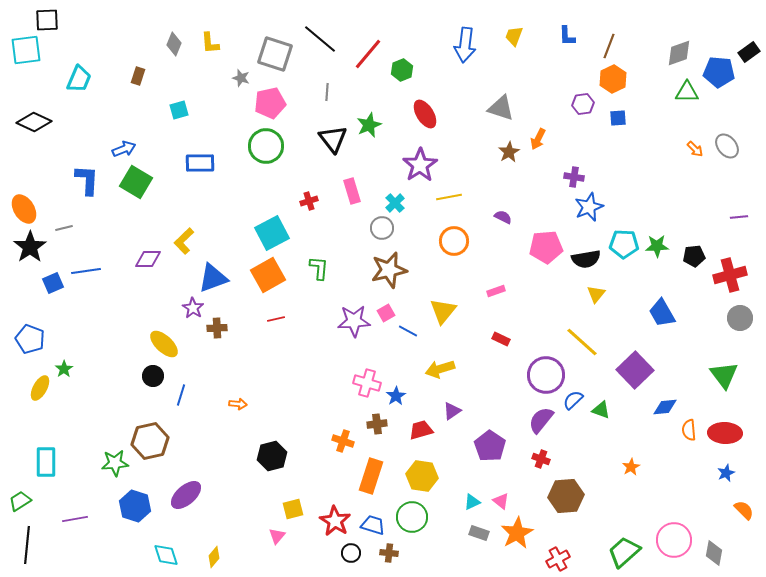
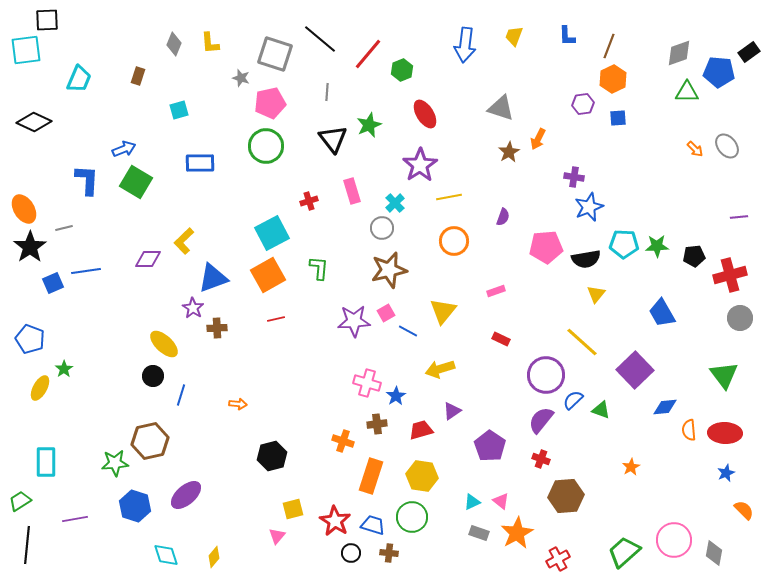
purple semicircle at (503, 217): rotated 84 degrees clockwise
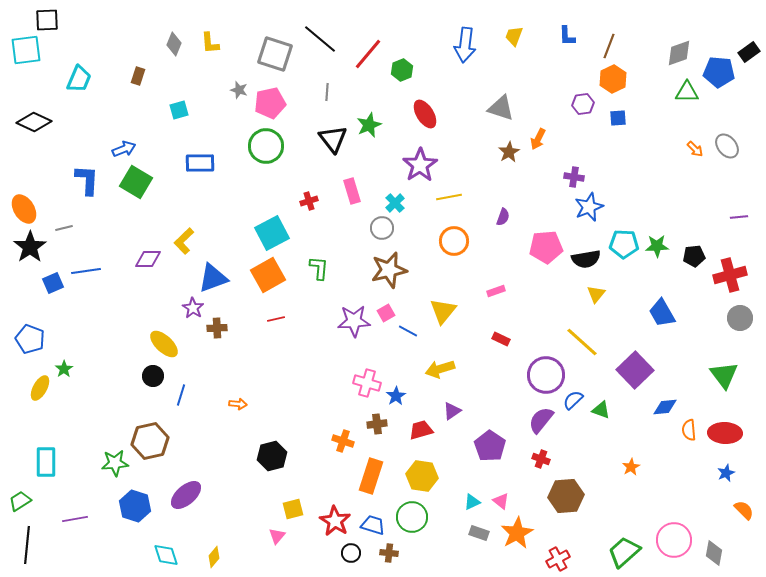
gray star at (241, 78): moved 2 px left, 12 px down
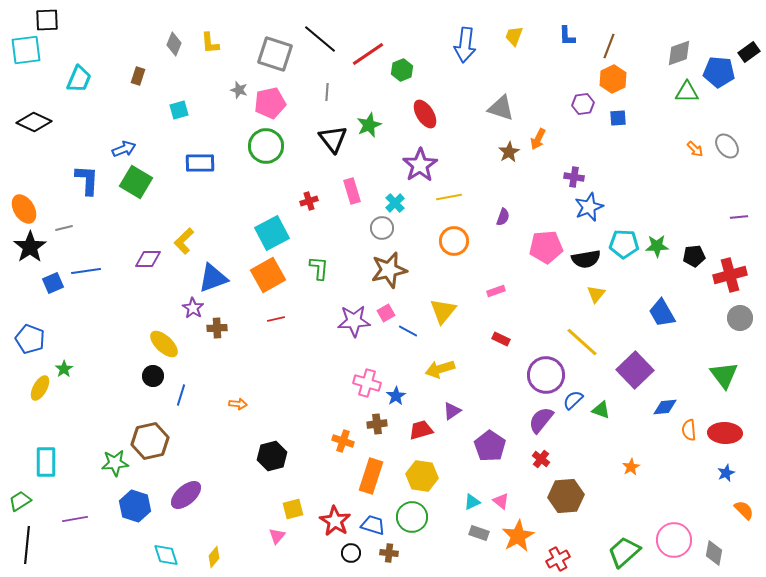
red line at (368, 54): rotated 16 degrees clockwise
red cross at (541, 459): rotated 18 degrees clockwise
orange star at (517, 533): moved 1 px right, 3 px down
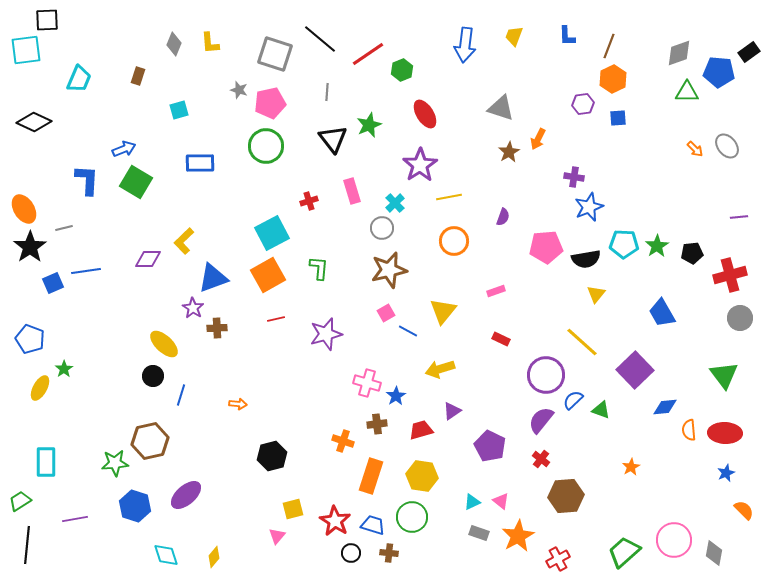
green star at (657, 246): rotated 30 degrees counterclockwise
black pentagon at (694, 256): moved 2 px left, 3 px up
purple star at (354, 321): moved 28 px left, 13 px down; rotated 12 degrees counterclockwise
purple pentagon at (490, 446): rotated 8 degrees counterclockwise
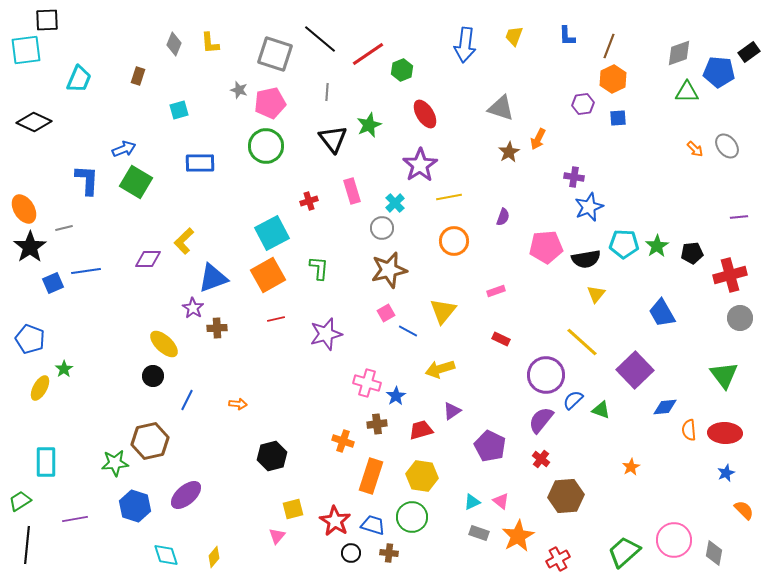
blue line at (181, 395): moved 6 px right, 5 px down; rotated 10 degrees clockwise
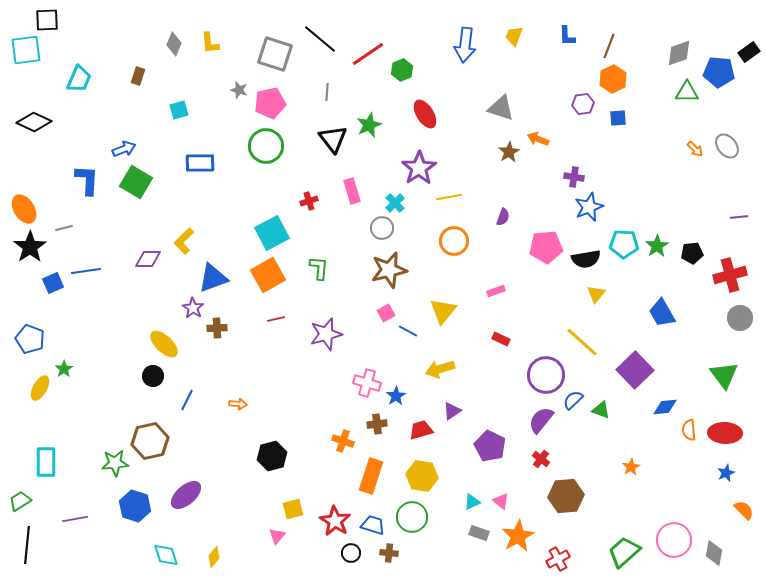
orange arrow at (538, 139): rotated 85 degrees clockwise
purple star at (420, 165): moved 1 px left, 3 px down
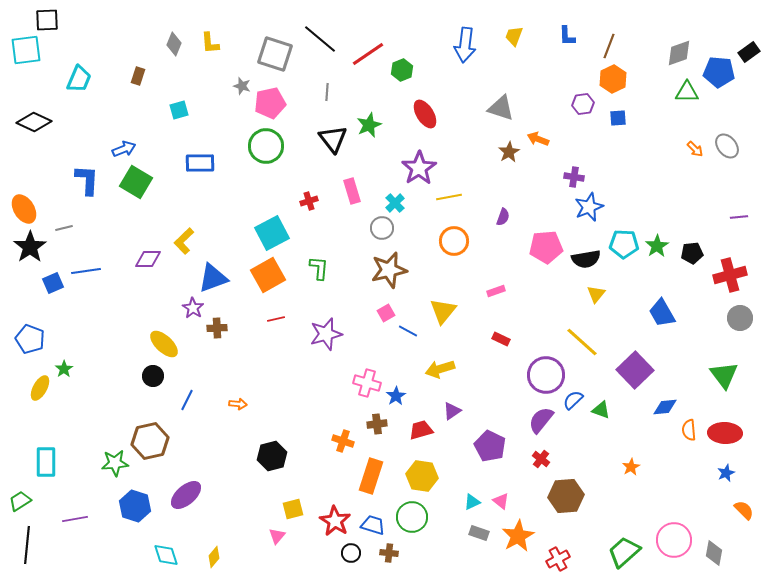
gray star at (239, 90): moved 3 px right, 4 px up
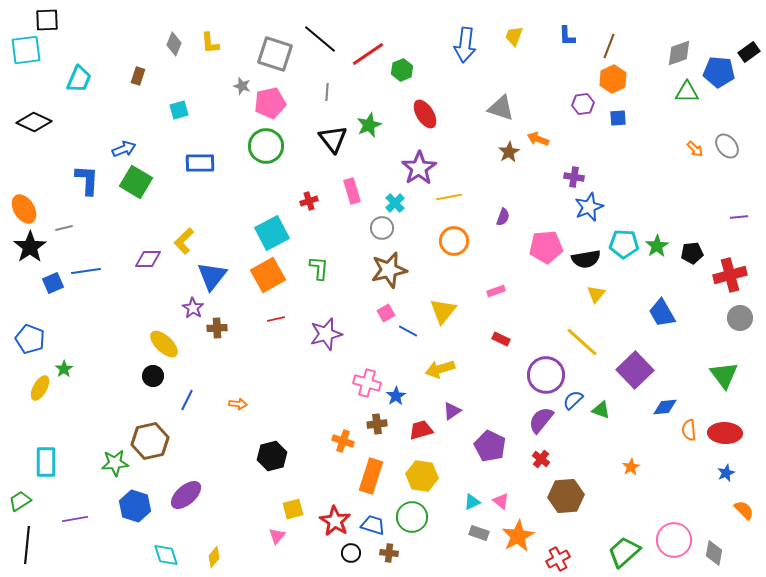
blue triangle at (213, 278): moved 1 px left, 2 px up; rotated 32 degrees counterclockwise
